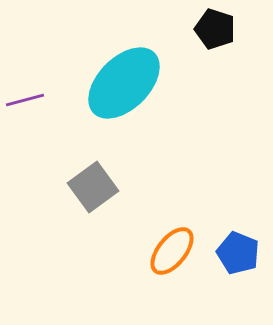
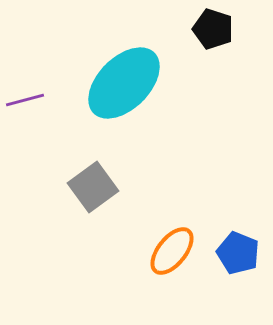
black pentagon: moved 2 px left
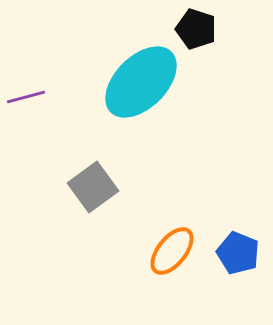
black pentagon: moved 17 px left
cyan ellipse: moved 17 px right, 1 px up
purple line: moved 1 px right, 3 px up
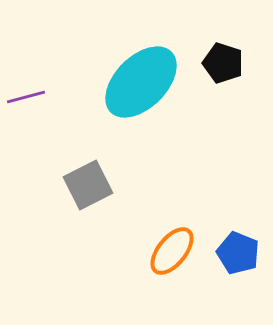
black pentagon: moved 27 px right, 34 px down
gray square: moved 5 px left, 2 px up; rotated 9 degrees clockwise
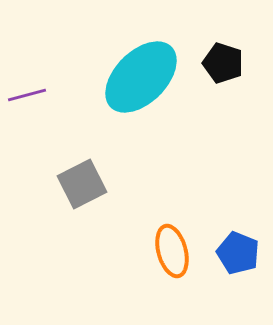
cyan ellipse: moved 5 px up
purple line: moved 1 px right, 2 px up
gray square: moved 6 px left, 1 px up
orange ellipse: rotated 54 degrees counterclockwise
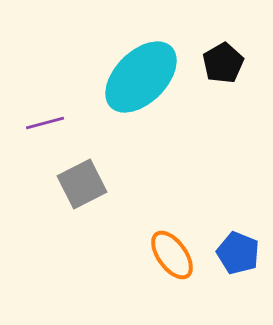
black pentagon: rotated 24 degrees clockwise
purple line: moved 18 px right, 28 px down
orange ellipse: moved 4 px down; rotated 21 degrees counterclockwise
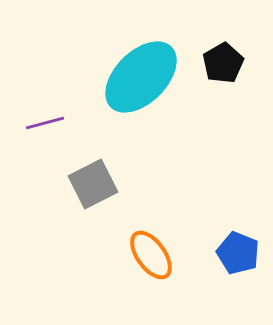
gray square: moved 11 px right
orange ellipse: moved 21 px left
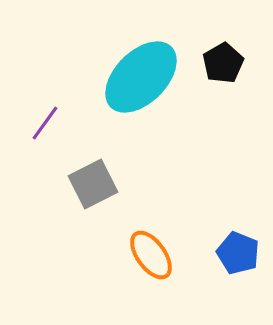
purple line: rotated 39 degrees counterclockwise
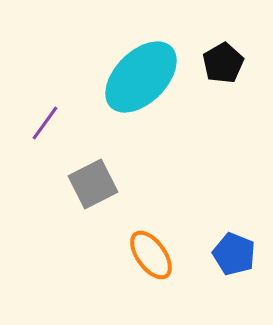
blue pentagon: moved 4 px left, 1 px down
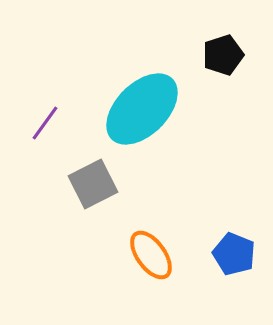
black pentagon: moved 8 px up; rotated 12 degrees clockwise
cyan ellipse: moved 1 px right, 32 px down
